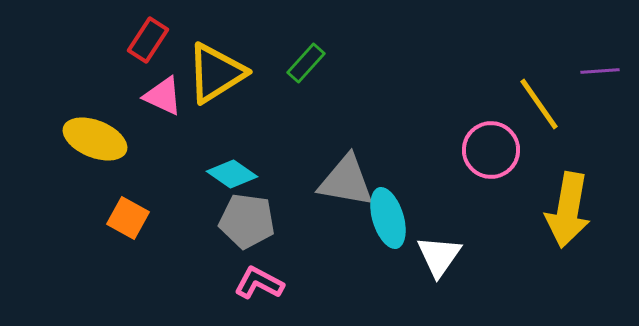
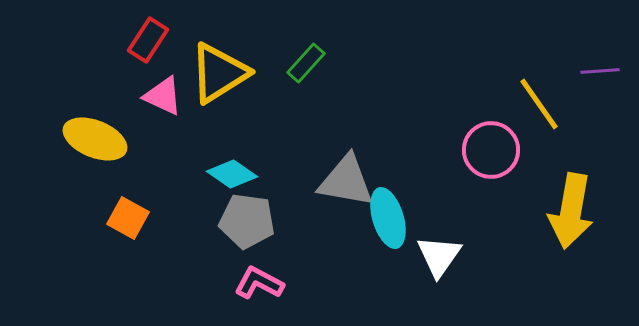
yellow triangle: moved 3 px right
yellow arrow: moved 3 px right, 1 px down
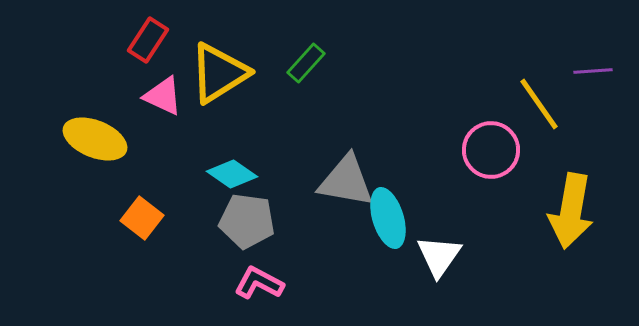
purple line: moved 7 px left
orange square: moved 14 px right; rotated 9 degrees clockwise
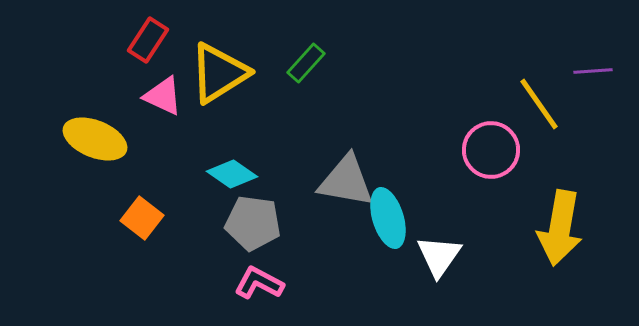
yellow arrow: moved 11 px left, 17 px down
gray pentagon: moved 6 px right, 2 px down
